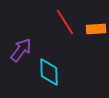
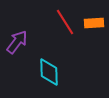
orange rectangle: moved 2 px left, 6 px up
purple arrow: moved 4 px left, 8 px up
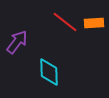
red line: rotated 20 degrees counterclockwise
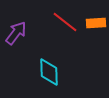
orange rectangle: moved 2 px right
purple arrow: moved 1 px left, 9 px up
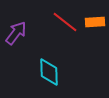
orange rectangle: moved 1 px left, 1 px up
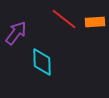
red line: moved 1 px left, 3 px up
cyan diamond: moved 7 px left, 10 px up
